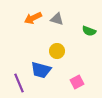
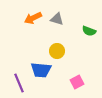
blue trapezoid: rotated 10 degrees counterclockwise
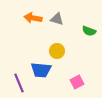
orange arrow: rotated 36 degrees clockwise
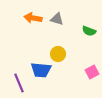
yellow circle: moved 1 px right, 3 px down
pink square: moved 15 px right, 10 px up
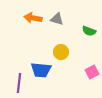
yellow circle: moved 3 px right, 2 px up
purple line: rotated 30 degrees clockwise
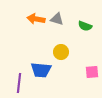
orange arrow: moved 3 px right, 1 px down
green semicircle: moved 4 px left, 5 px up
pink square: rotated 24 degrees clockwise
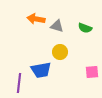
gray triangle: moved 7 px down
green semicircle: moved 2 px down
yellow circle: moved 1 px left
blue trapezoid: rotated 15 degrees counterclockwise
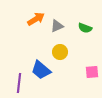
orange arrow: rotated 138 degrees clockwise
gray triangle: rotated 40 degrees counterclockwise
blue trapezoid: rotated 50 degrees clockwise
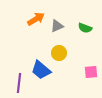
yellow circle: moved 1 px left, 1 px down
pink square: moved 1 px left
